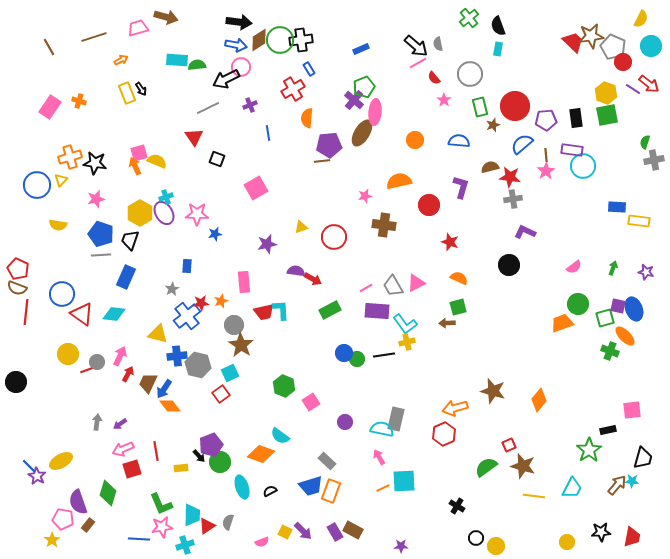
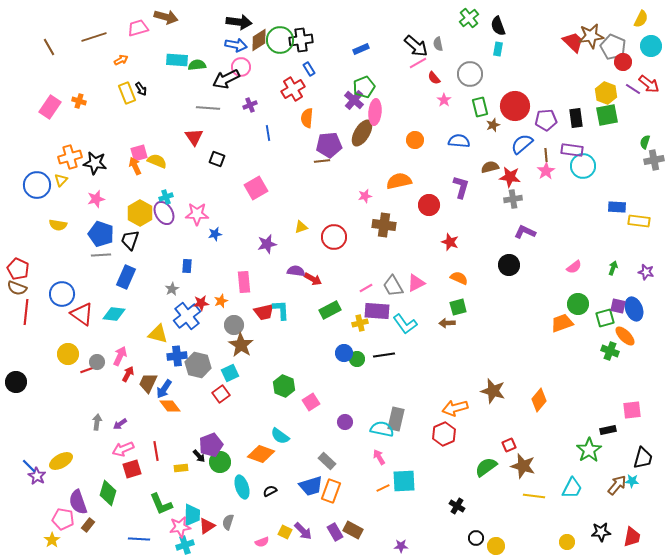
gray line at (208, 108): rotated 30 degrees clockwise
yellow cross at (407, 342): moved 47 px left, 19 px up
pink star at (162, 527): moved 18 px right
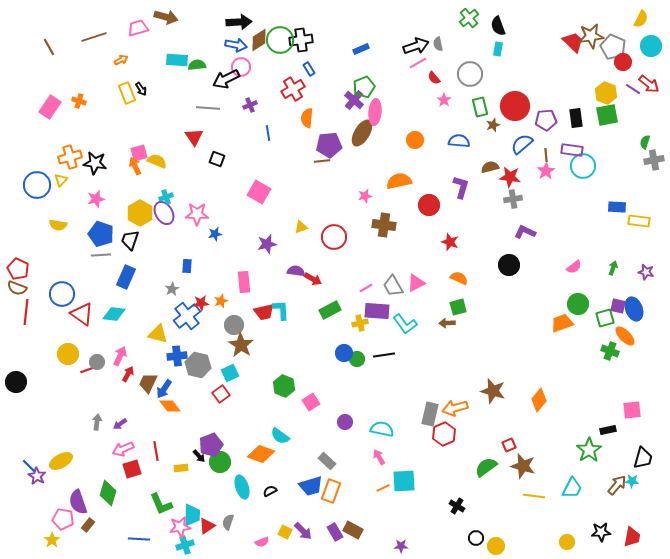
black arrow at (239, 22): rotated 10 degrees counterclockwise
black arrow at (416, 46): rotated 60 degrees counterclockwise
pink square at (256, 188): moved 3 px right, 4 px down; rotated 30 degrees counterclockwise
gray rectangle at (396, 419): moved 34 px right, 5 px up
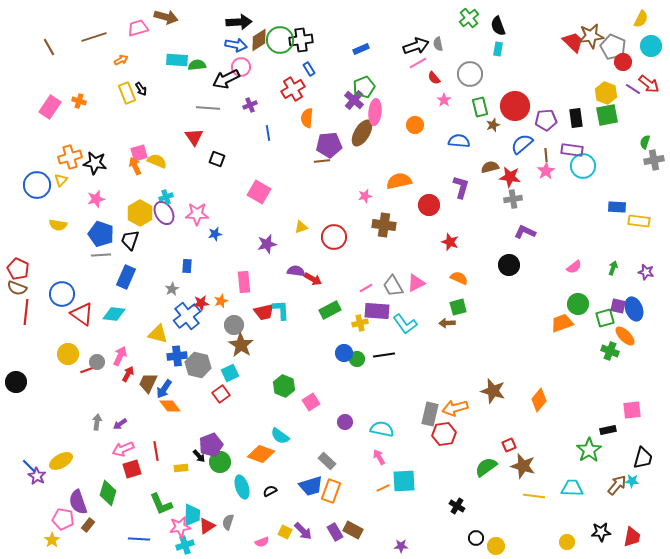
orange circle at (415, 140): moved 15 px up
red hexagon at (444, 434): rotated 15 degrees clockwise
cyan trapezoid at (572, 488): rotated 115 degrees counterclockwise
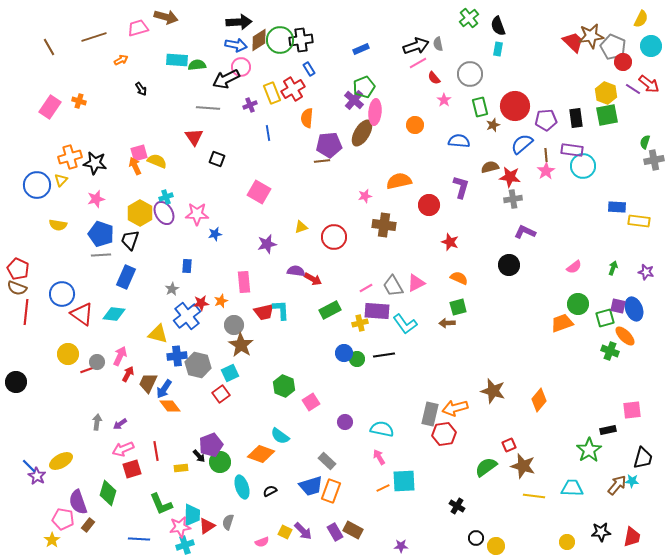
yellow rectangle at (127, 93): moved 145 px right
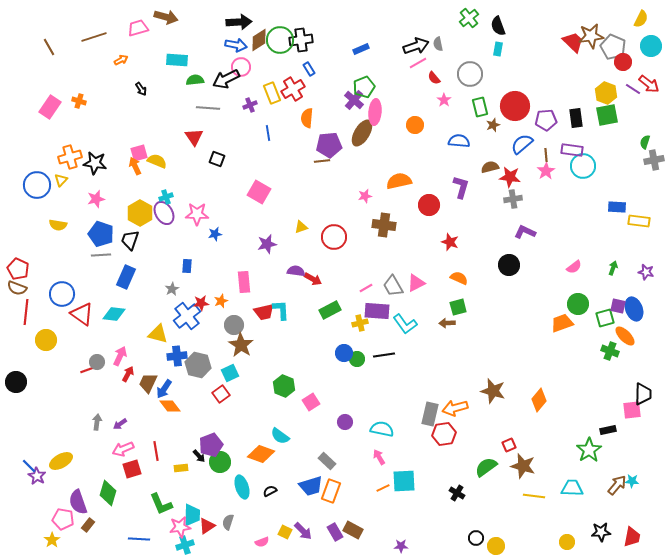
green semicircle at (197, 65): moved 2 px left, 15 px down
yellow circle at (68, 354): moved 22 px left, 14 px up
black trapezoid at (643, 458): moved 64 px up; rotated 15 degrees counterclockwise
black cross at (457, 506): moved 13 px up
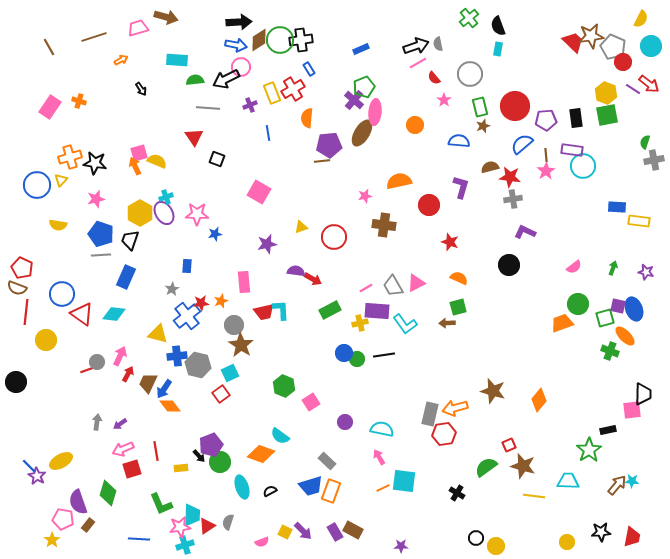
brown star at (493, 125): moved 10 px left, 1 px down
red pentagon at (18, 269): moved 4 px right, 1 px up
cyan square at (404, 481): rotated 10 degrees clockwise
cyan trapezoid at (572, 488): moved 4 px left, 7 px up
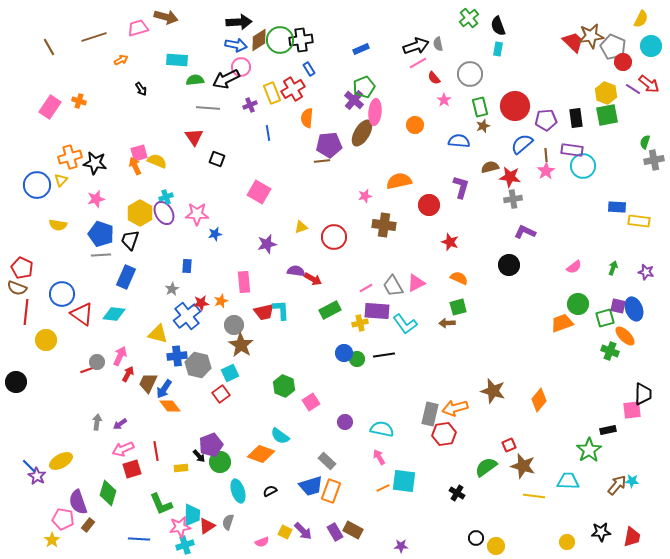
cyan ellipse at (242, 487): moved 4 px left, 4 px down
